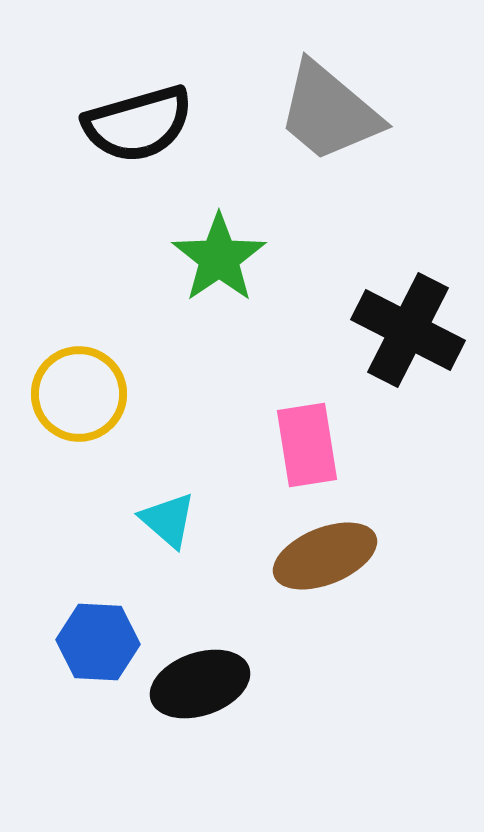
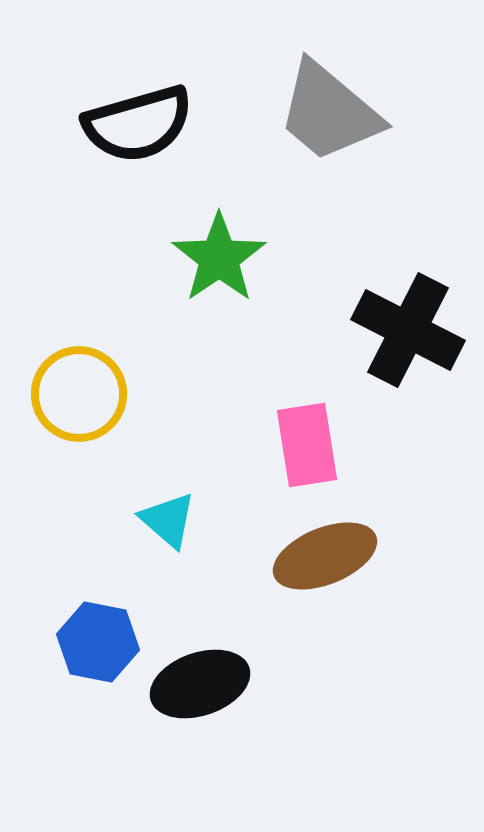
blue hexagon: rotated 8 degrees clockwise
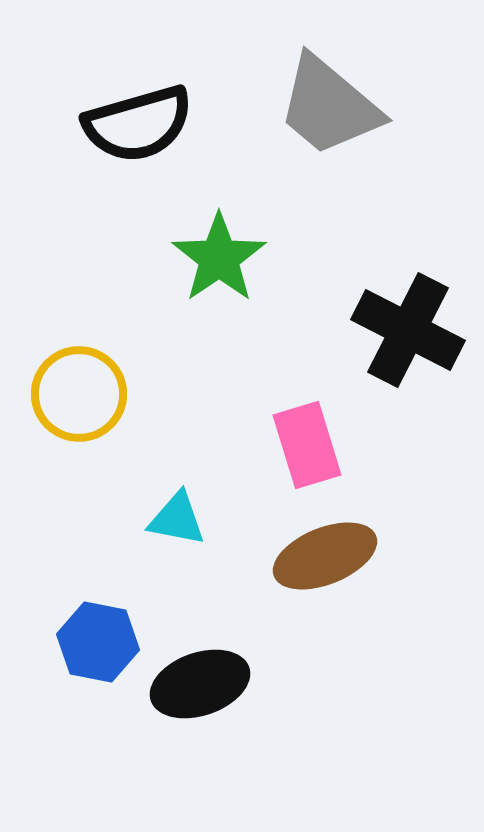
gray trapezoid: moved 6 px up
pink rectangle: rotated 8 degrees counterclockwise
cyan triangle: moved 9 px right, 1 px up; rotated 30 degrees counterclockwise
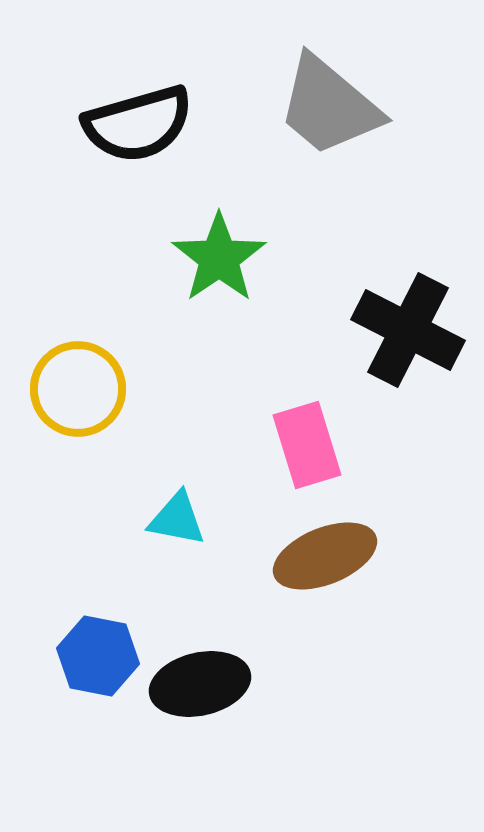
yellow circle: moved 1 px left, 5 px up
blue hexagon: moved 14 px down
black ellipse: rotated 6 degrees clockwise
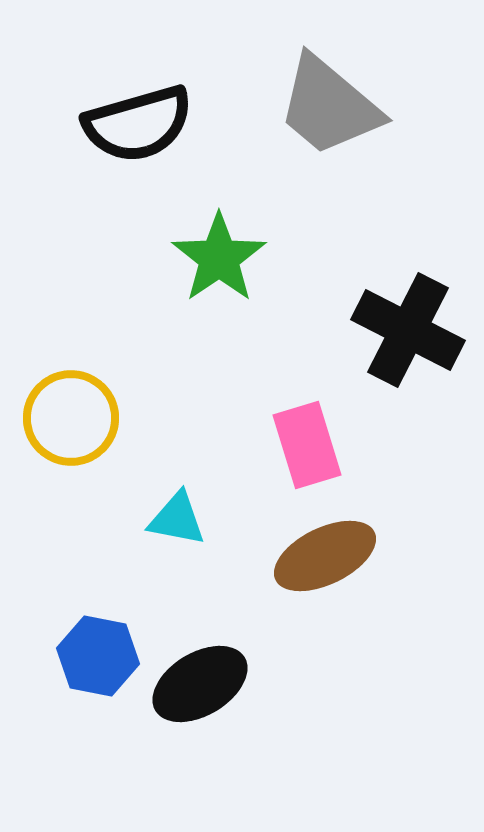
yellow circle: moved 7 px left, 29 px down
brown ellipse: rotated 4 degrees counterclockwise
black ellipse: rotated 18 degrees counterclockwise
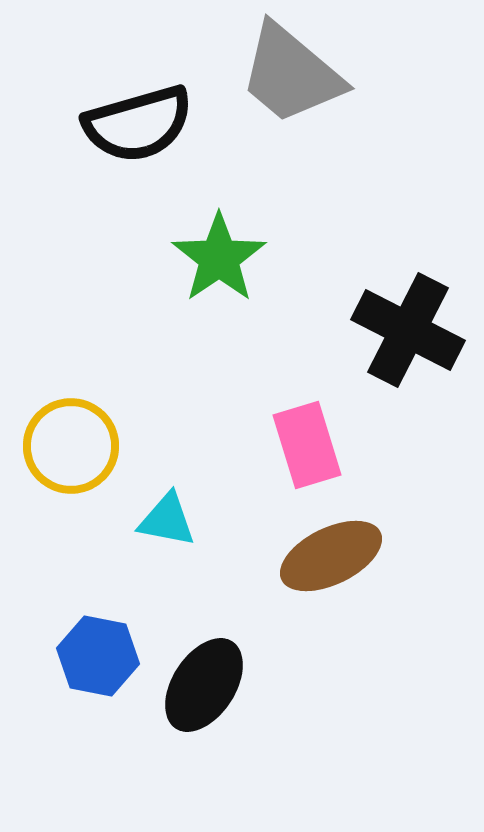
gray trapezoid: moved 38 px left, 32 px up
yellow circle: moved 28 px down
cyan triangle: moved 10 px left, 1 px down
brown ellipse: moved 6 px right
black ellipse: moved 4 px right, 1 px down; rotated 26 degrees counterclockwise
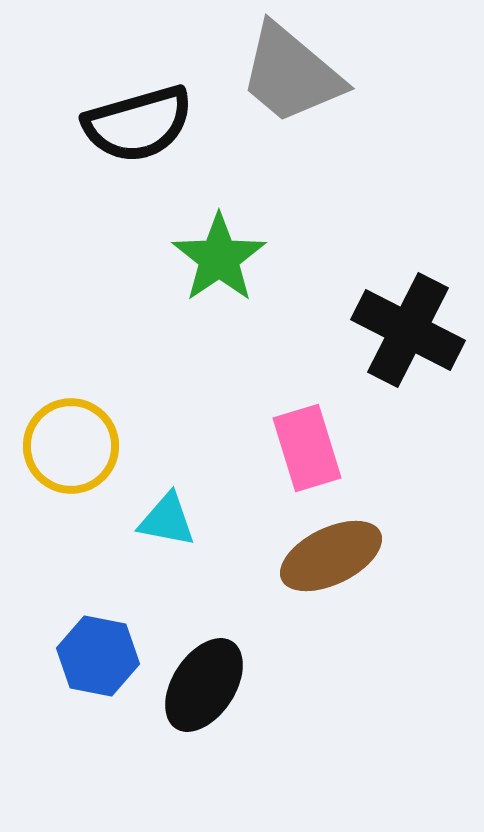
pink rectangle: moved 3 px down
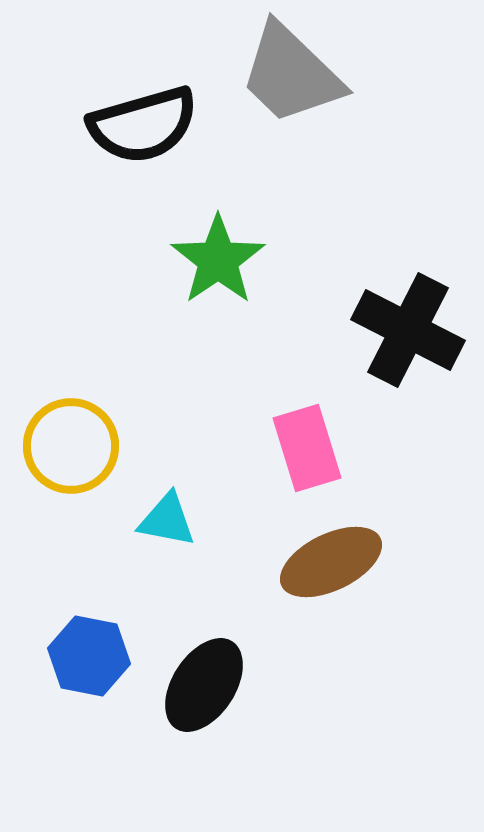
gray trapezoid: rotated 4 degrees clockwise
black semicircle: moved 5 px right, 1 px down
green star: moved 1 px left, 2 px down
brown ellipse: moved 6 px down
blue hexagon: moved 9 px left
